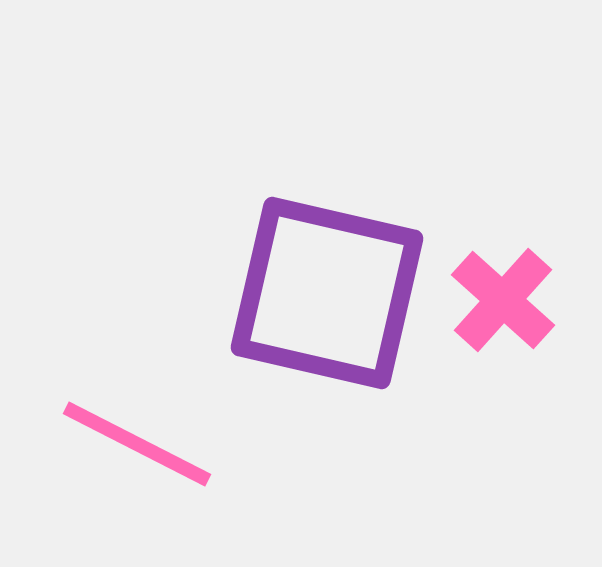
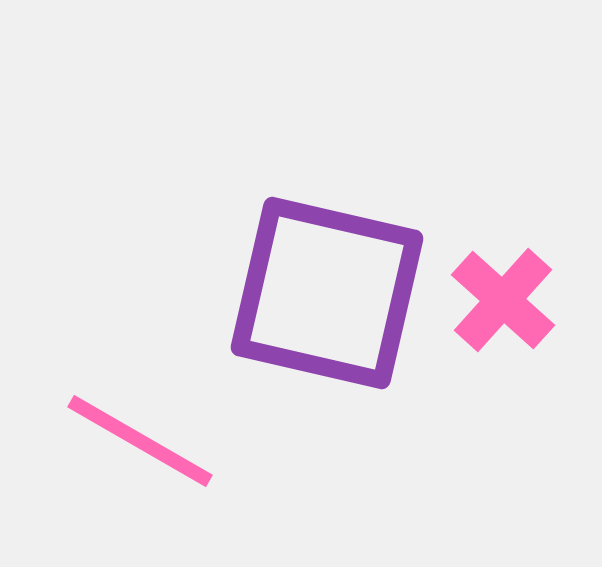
pink line: moved 3 px right, 3 px up; rotated 3 degrees clockwise
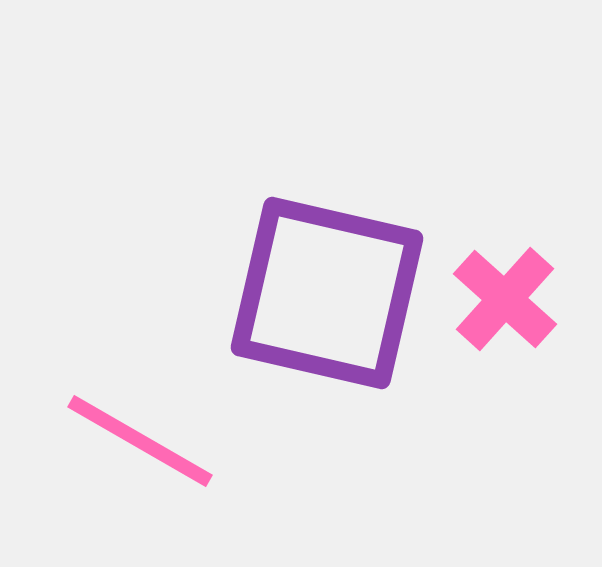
pink cross: moved 2 px right, 1 px up
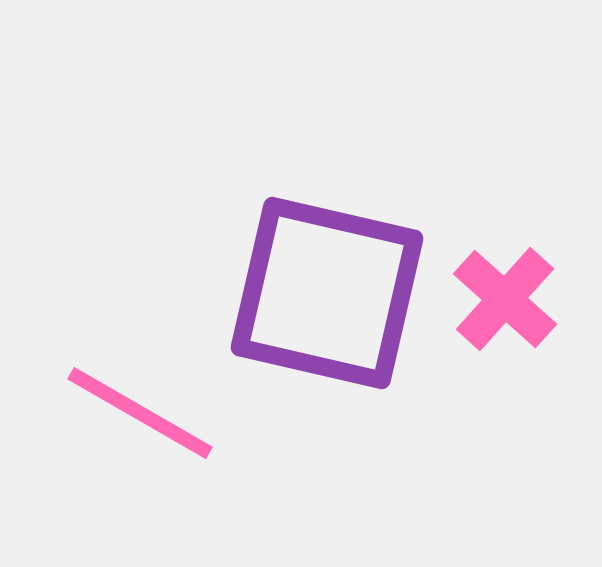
pink line: moved 28 px up
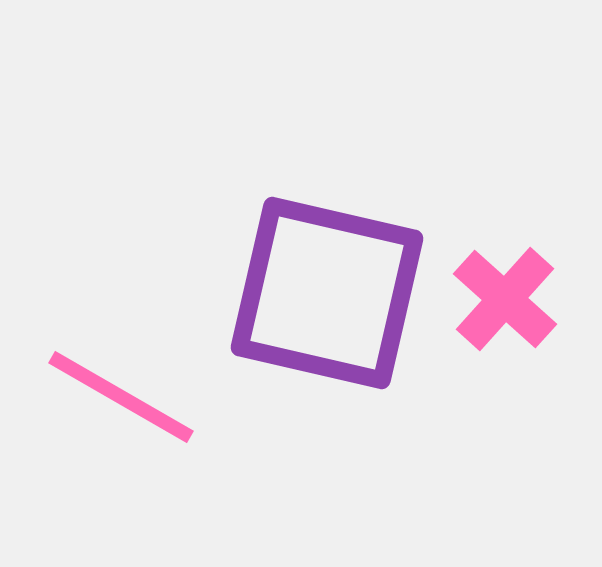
pink line: moved 19 px left, 16 px up
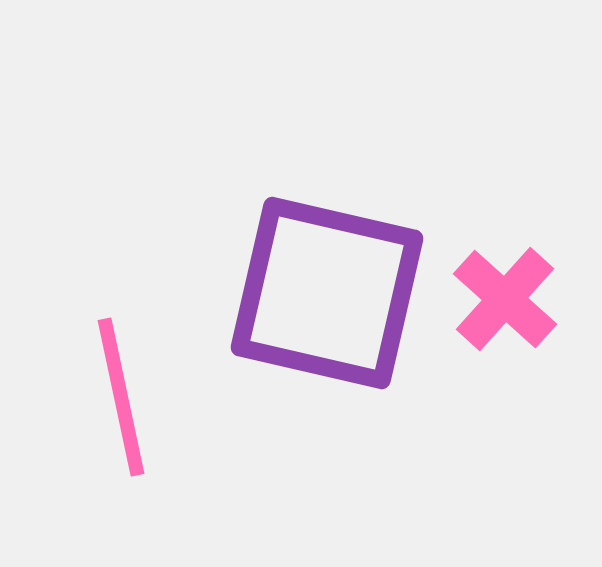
pink line: rotated 48 degrees clockwise
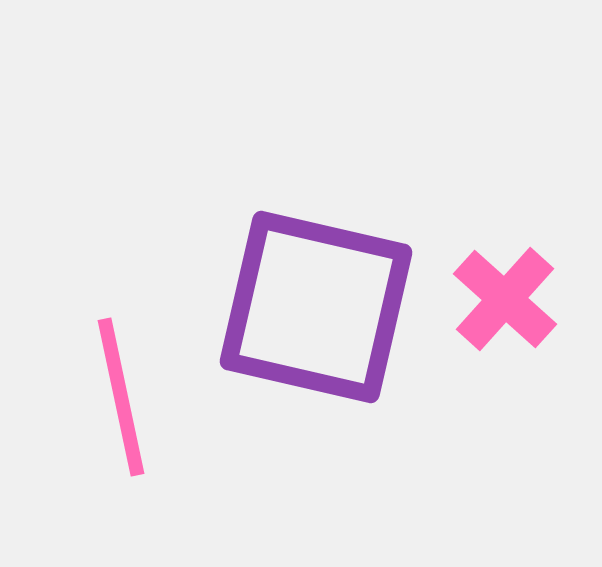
purple square: moved 11 px left, 14 px down
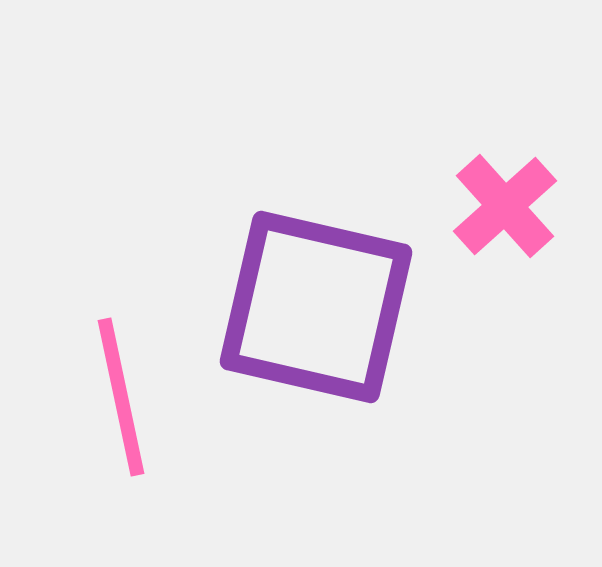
pink cross: moved 93 px up; rotated 6 degrees clockwise
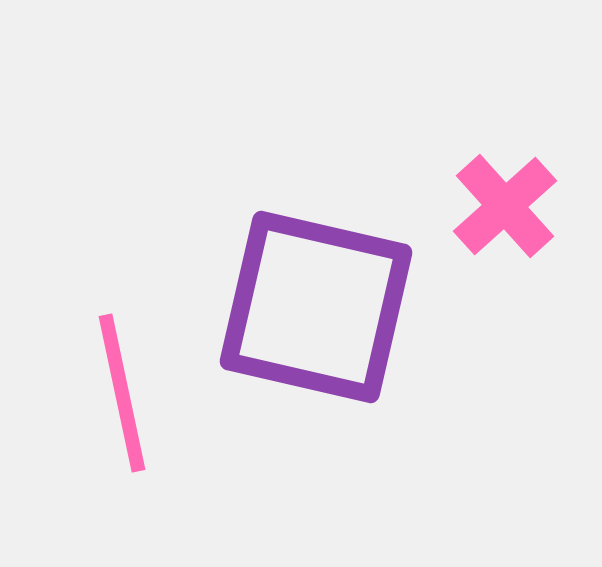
pink line: moved 1 px right, 4 px up
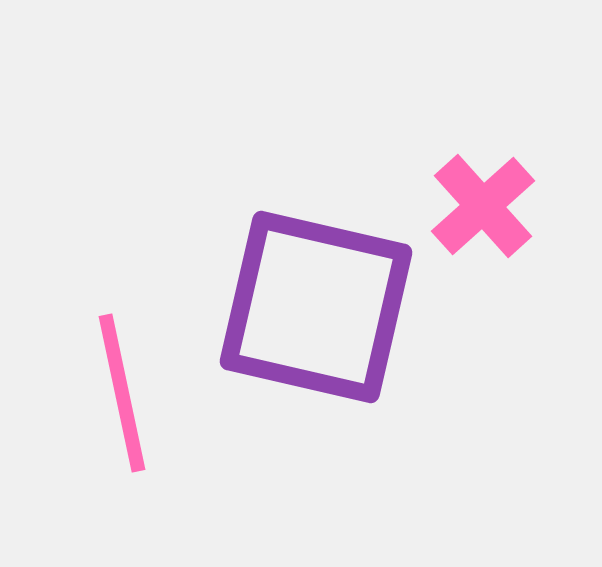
pink cross: moved 22 px left
